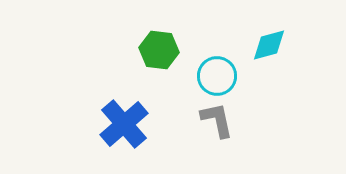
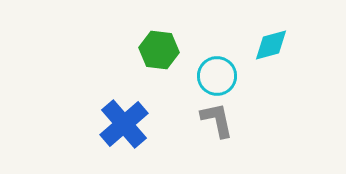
cyan diamond: moved 2 px right
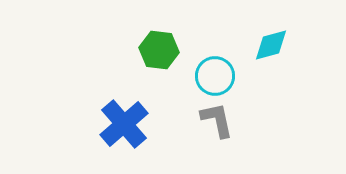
cyan circle: moved 2 px left
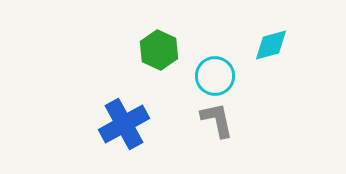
green hexagon: rotated 18 degrees clockwise
blue cross: rotated 12 degrees clockwise
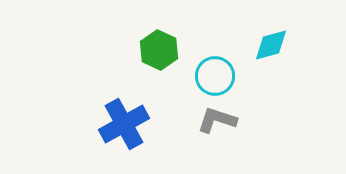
gray L-shape: rotated 60 degrees counterclockwise
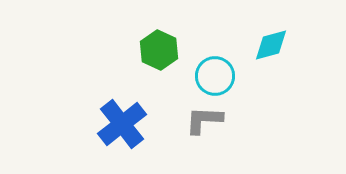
gray L-shape: moved 13 px left; rotated 15 degrees counterclockwise
blue cross: moved 2 px left; rotated 9 degrees counterclockwise
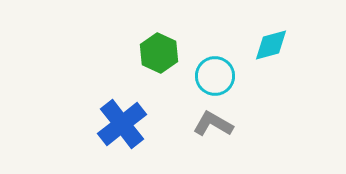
green hexagon: moved 3 px down
gray L-shape: moved 9 px right, 4 px down; rotated 27 degrees clockwise
